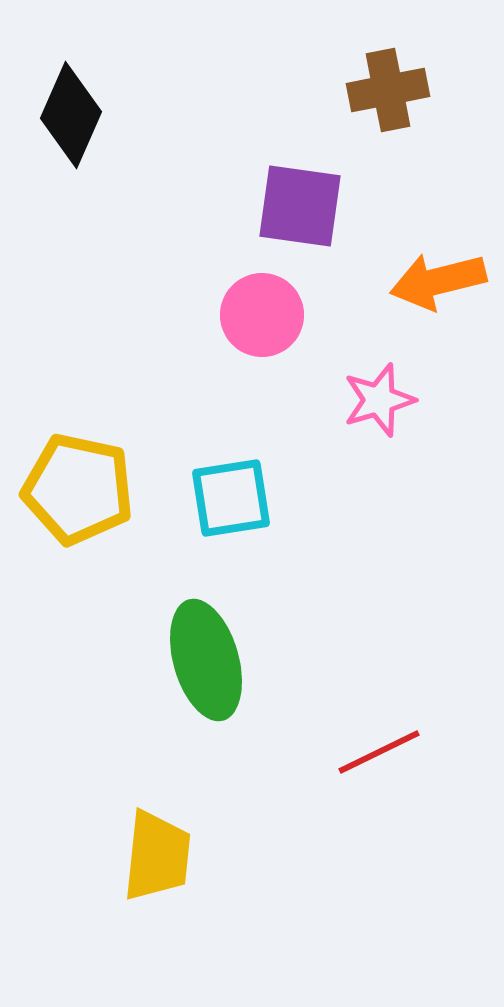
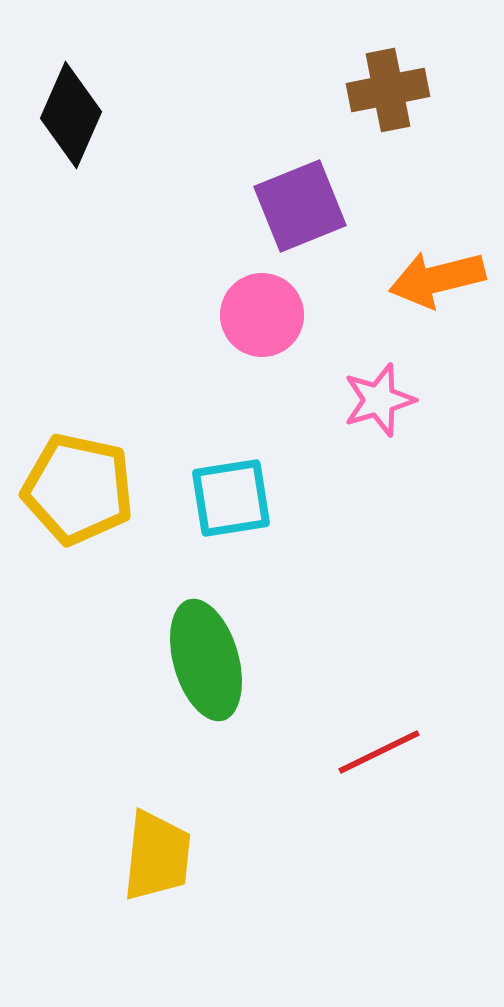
purple square: rotated 30 degrees counterclockwise
orange arrow: moved 1 px left, 2 px up
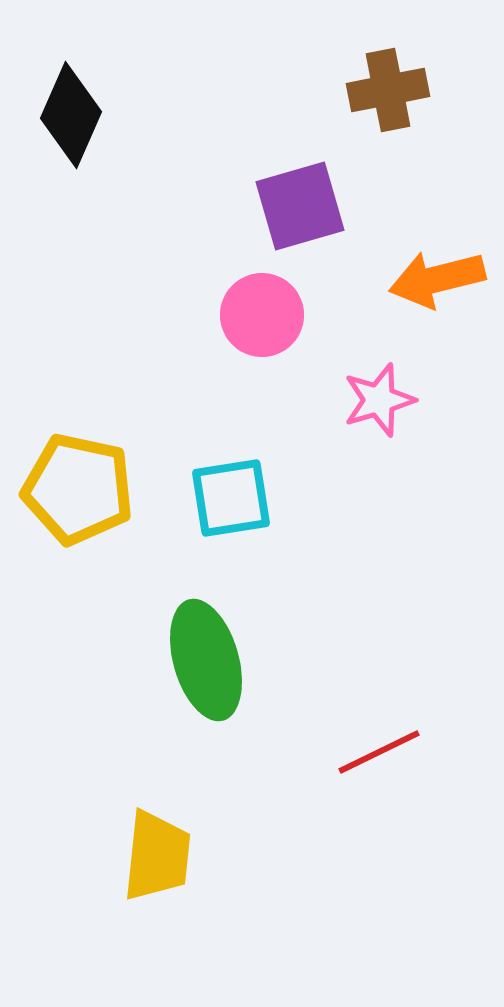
purple square: rotated 6 degrees clockwise
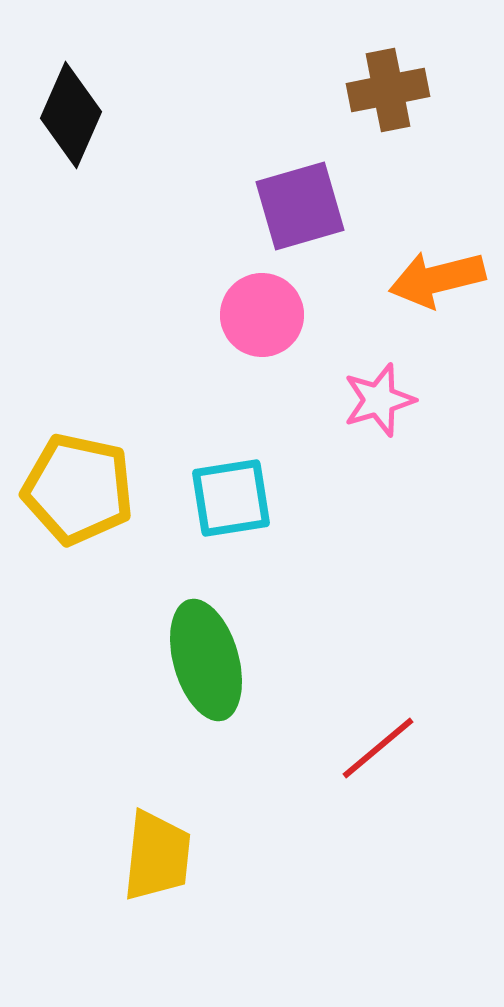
red line: moved 1 px left, 4 px up; rotated 14 degrees counterclockwise
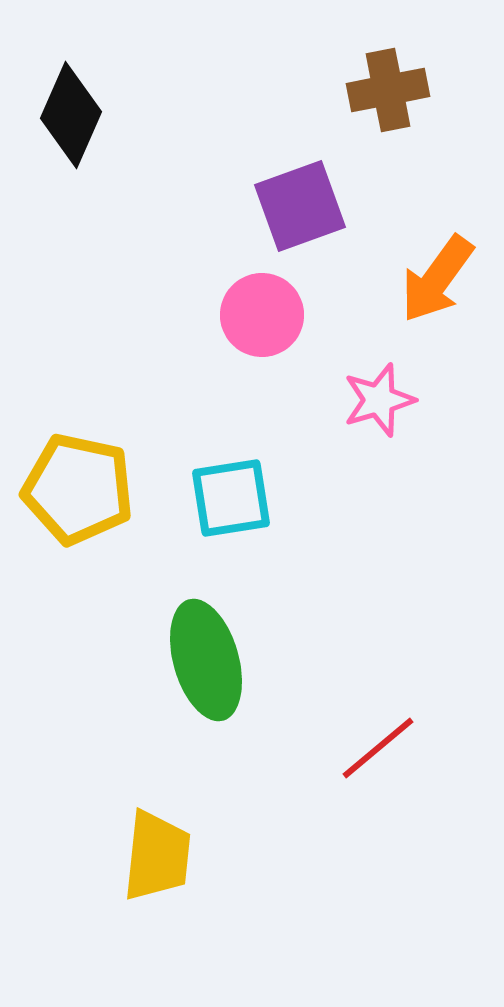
purple square: rotated 4 degrees counterclockwise
orange arrow: rotated 40 degrees counterclockwise
